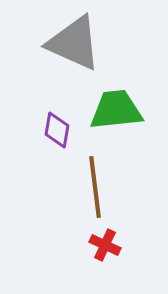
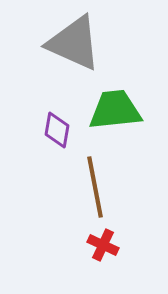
green trapezoid: moved 1 px left
brown line: rotated 4 degrees counterclockwise
red cross: moved 2 px left
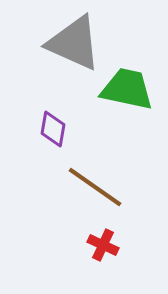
green trapezoid: moved 12 px right, 21 px up; rotated 18 degrees clockwise
purple diamond: moved 4 px left, 1 px up
brown line: rotated 44 degrees counterclockwise
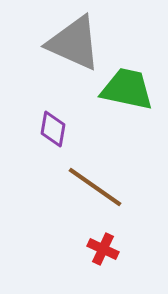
red cross: moved 4 px down
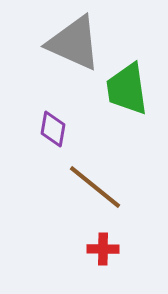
green trapezoid: rotated 110 degrees counterclockwise
brown line: rotated 4 degrees clockwise
red cross: rotated 24 degrees counterclockwise
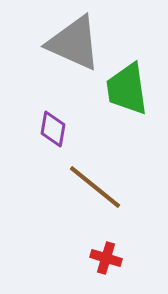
red cross: moved 3 px right, 9 px down; rotated 16 degrees clockwise
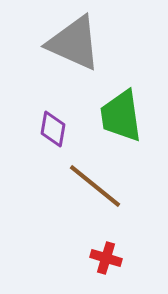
green trapezoid: moved 6 px left, 27 px down
brown line: moved 1 px up
